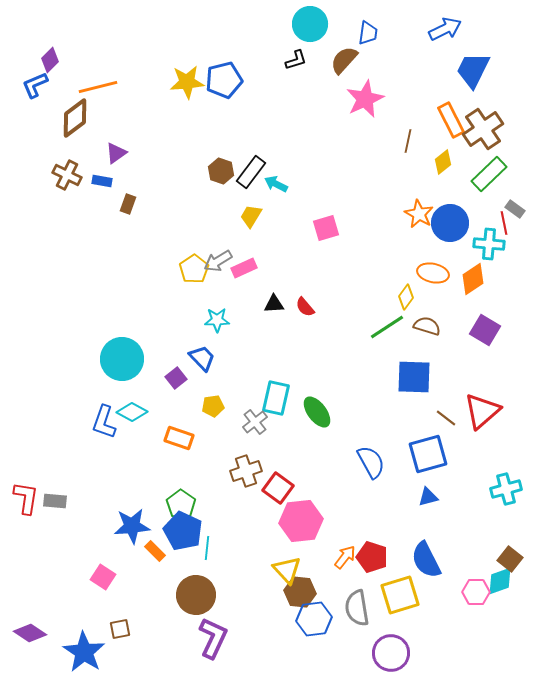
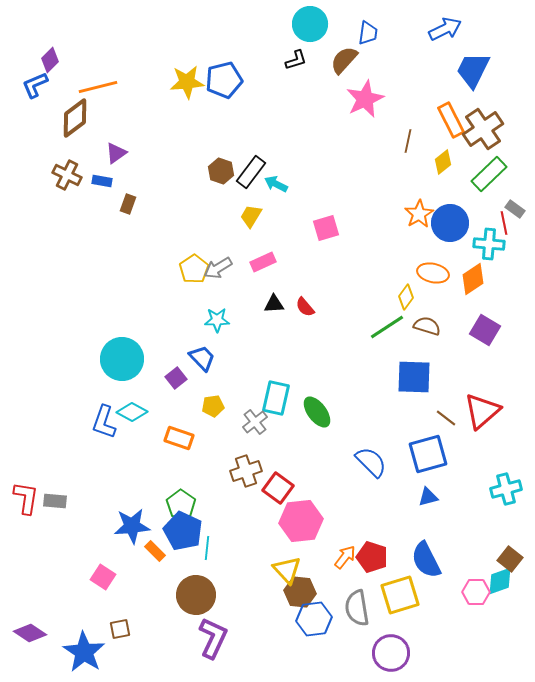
orange star at (419, 214): rotated 12 degrees clockwise
gray arrow at (218, 261): moved 7 px down
pink rectangle at (244, 268): moved 19 px right, 6 px up
blue semicircle at (371, 462): rotated 16 degrees counterclockwise
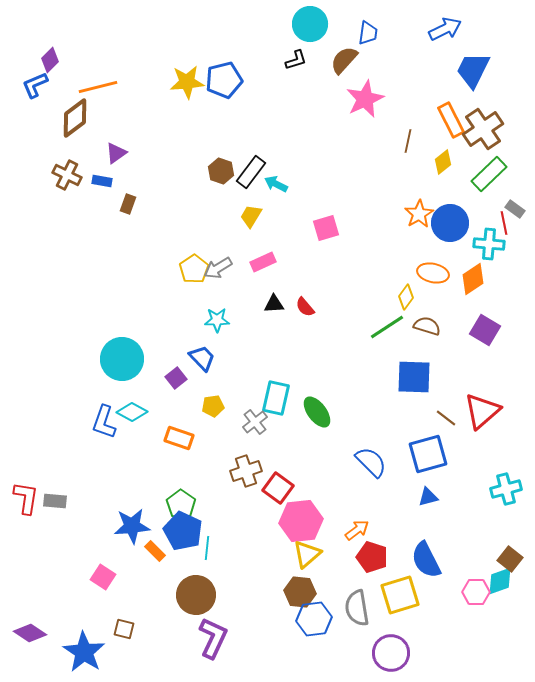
orange arrow at (345, 557): moved 12 px right, 27 px up; rotated 15 degrees clockwise
yellow triangle at (287, 570): moved 20 px right, 16 px up; rotated 32 degrees clockwise
brown square at (120, 629): moved 4 px right; rotated 25 degrees clockwise
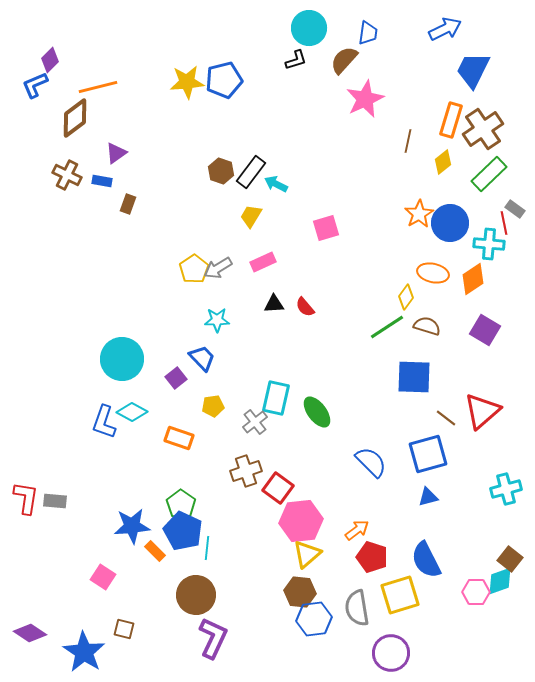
cyan circle at (310, 24): moved 1 px left, 4 px down
orange rectangle at (451, 120): rotated 44 degrees clockwise
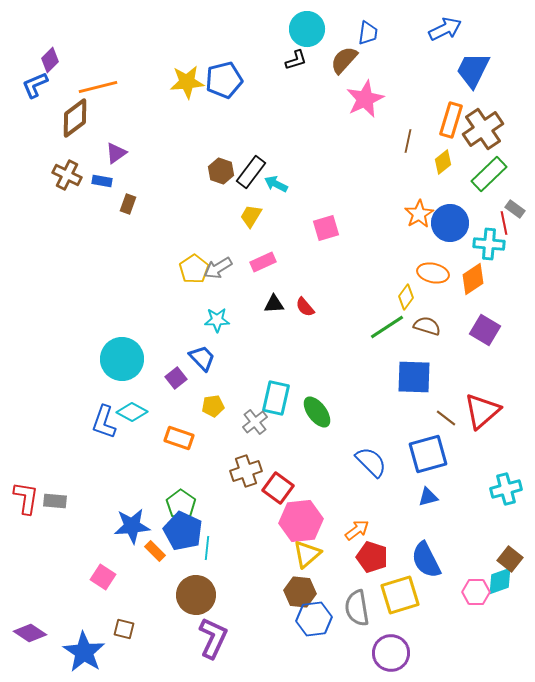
cyan circle at (309, 28): moved 2 px left, 1 px down
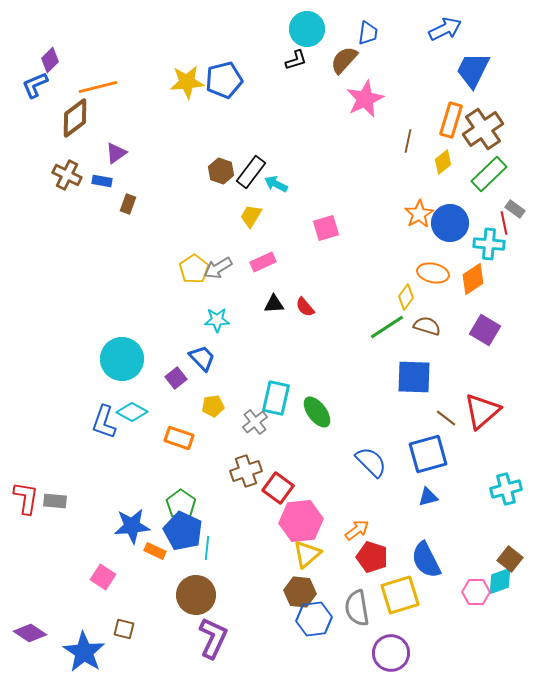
orange rectangle at (155, 551): rotated 20 degrees counterclockwise
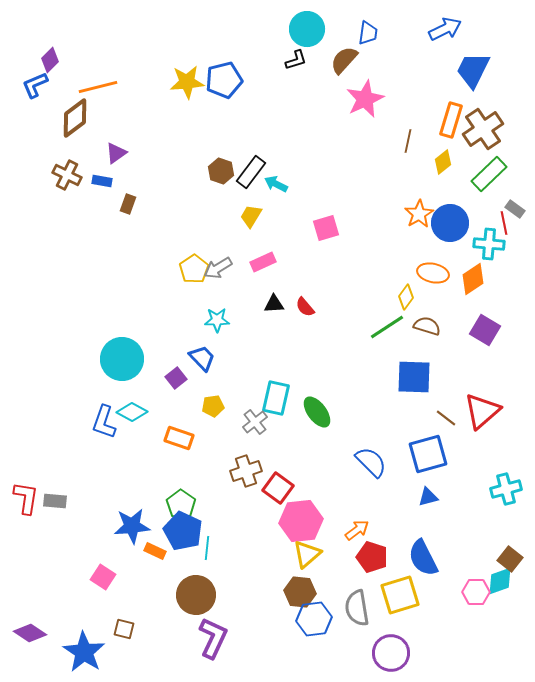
blue semicircle at (426, 560): moved 3 px left, 2 px up
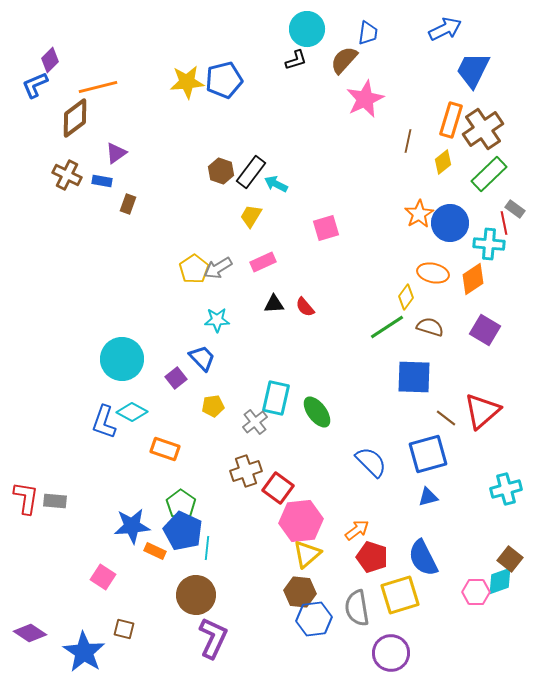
brown semicircle at (427, 326): moved 3 px right, 1 px down
orange rectangle at (179, 438): moved 14 px left, 11 px down
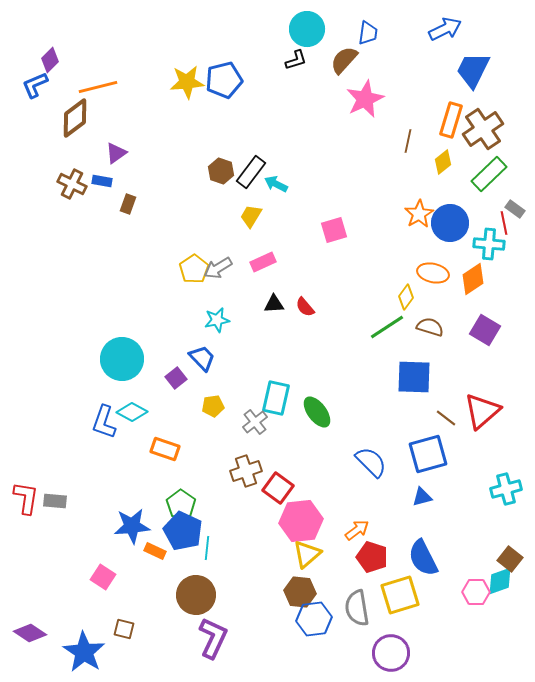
brown cross at (67, 175): moved 5 px right, 9 px down
pink square at (326, 228): moved 8 px right, 2 px down
cyan star at (217, 320): rotated 10 degrees counterclockwise
blue triangle at (428, 497): moved 6 px left
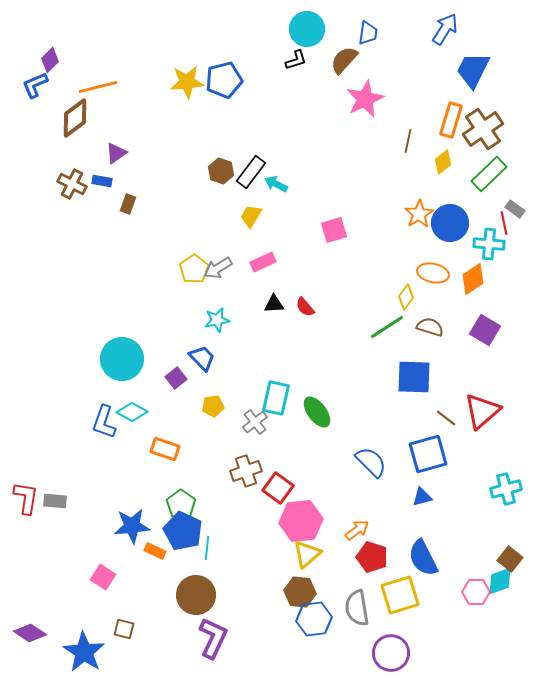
blue arrow at (445, 29): rotated 32 degrees counterclockwise
